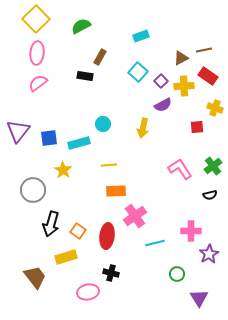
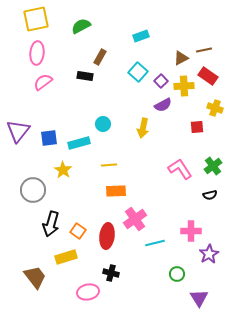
yellow square at (36, 19): rotated 32 degrees clockwise
pink semicircle at (38, 83): moved 5 px right, 1 px up
pink cross at (135, 216): moved 3 px down
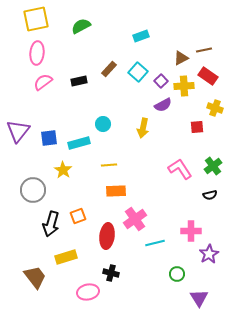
brown rectangle at (100, 57): moved 9 px right, 12 px down; rotated 14 degrees clockwise
black rectangle at (85, 76): moved 6 px left, 5 px down; rotated 21 degrees counterclockwise
orange square at (78, 231): moved 15 px up; rotated 35 degrees clockwise
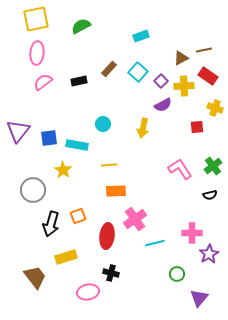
cyan rectangle at (79, 143): moved 2 px left, 2 px down; rotated 25 degrees clockwise
pink cross at (191, 231): moved 1 px right, 2 px down
purple triangle at (199, 298): rotated 12 degrees clockwise
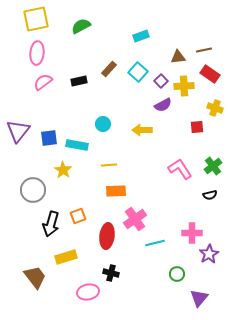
brown triangle at (181, 58): moved 3 px left, 1 px up; rotated 21 degrees clockwise
red rectangle at (208, 76): moved 2 px right, 2 px up
yellow arrow at (143, 128): moved 1 px left, 2 px down; rotated 78 degrees clockwise
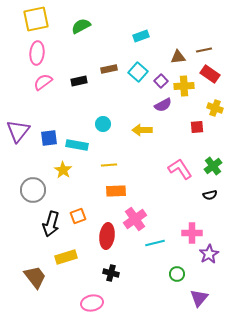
brown rectangle at (109, 69): rotated 35 degrees clockwise
pink ellipse at (88, 292): moved 4 px right, 11 px down
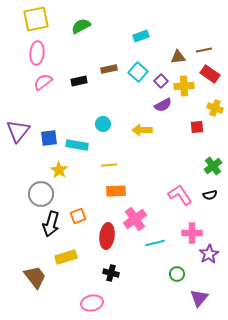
pink L-shape at (180, 169): moved 26 px down
yellow star at (63, 170): moved 4 px left
gray circle at (33, 190): moved 8 px right, 4 px down
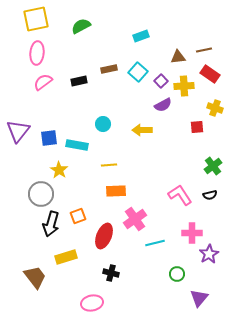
red ellipse at (107, 236): moved 3 px left; rotated 15 degrees clockwise
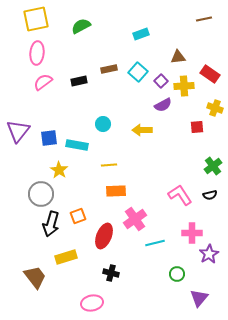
cyan rectangle at (141, 36): moved 2 px up
brown line at (204, 50): moved 31 px up
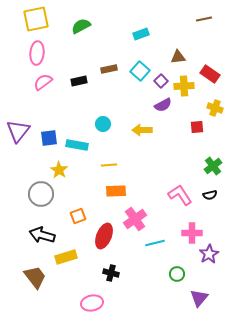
cyan square at (138, 72): moved 2 px right, 1 px up
black arrow at (51, 224): moved 9 px left, 11 px down; rotated 90 degrees clockwise
